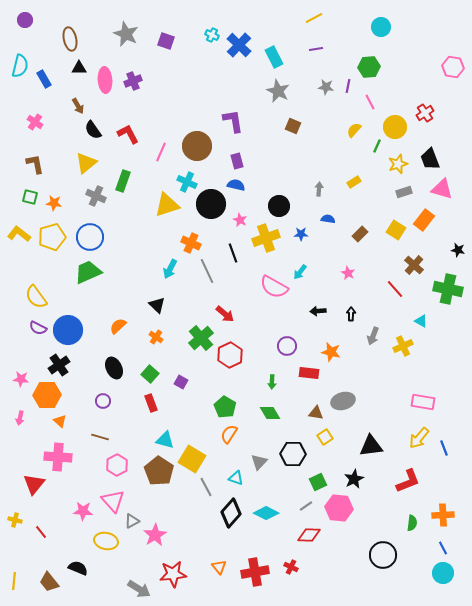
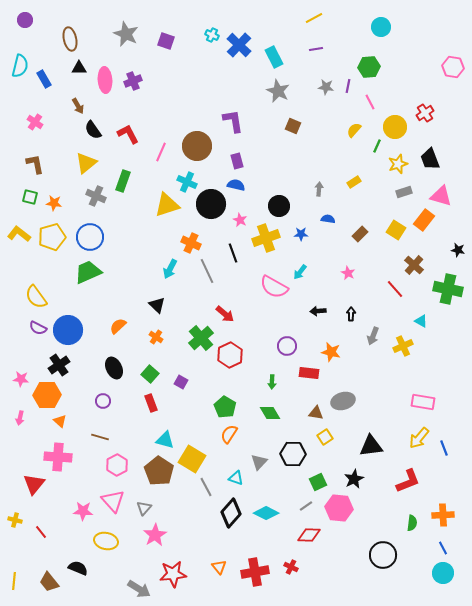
pink triangle at (442, 189): moved 1 px left, 7 px down
gray triangle at (132, 521): moved 12 px right, 13 px up; rotated 21 degrees counterclockwise
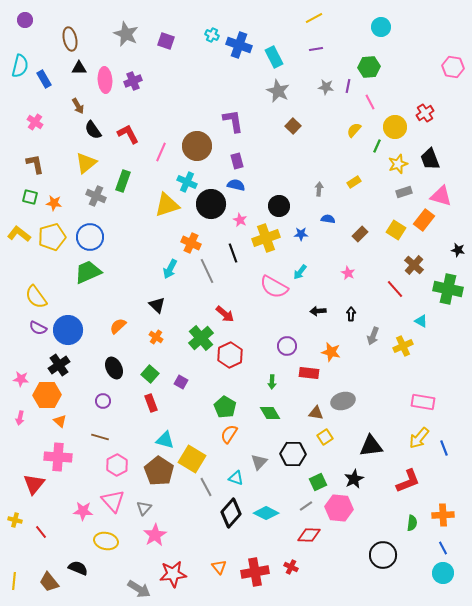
blue cross at (239, 45): rotated 25 degrees counterclockwise
brown square at (293, 126): rotated 21 degrees clockwise
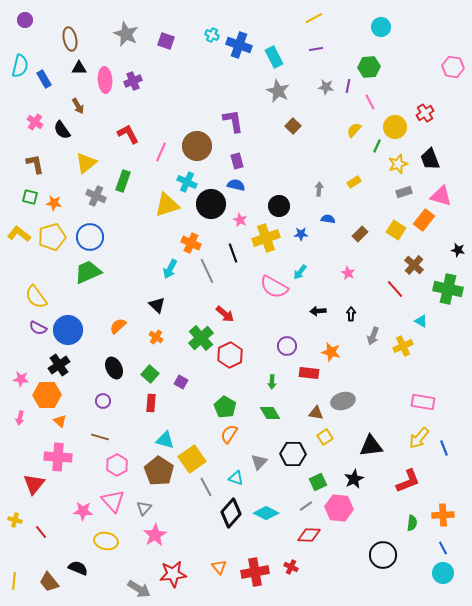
black semicircle at (93, 130): moved 31 px left
red rectangle at (151, 403): rotated 24 degrees clockwise
yellow square at (192, 459): rotated 24 degrees clockwise
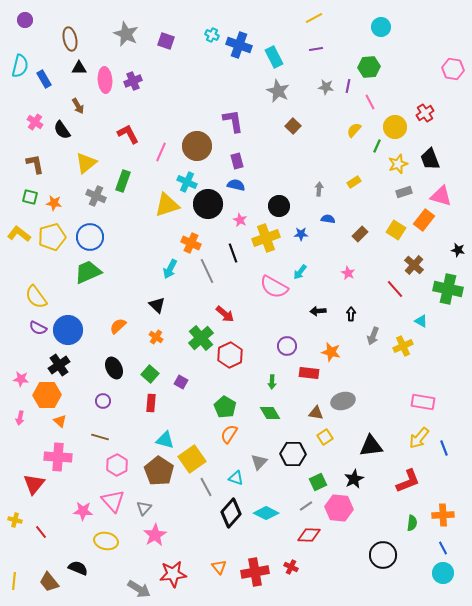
pink hexagon at (453, 67): moved 2 px down
black circle at (211, 204): moved 3 px left
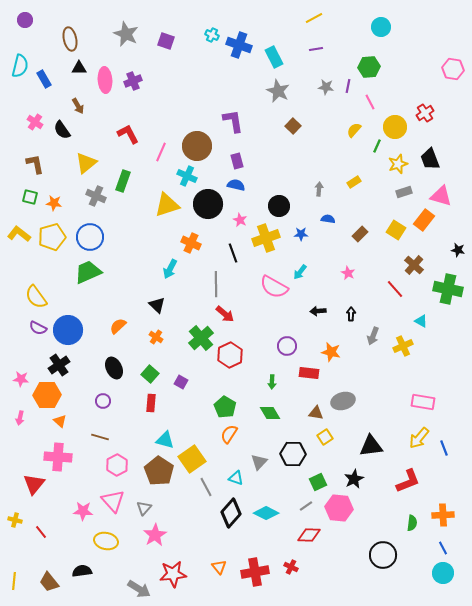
cyan cross at (187, 182): moved 6 px up
gray line at (207, 271): moved 9 px right, 13 px down; rotated 25 degrees clockwise
black semicircle at (78, 568): moved 4 px right, 3 px down; rotated 30 degrees counterclockwise
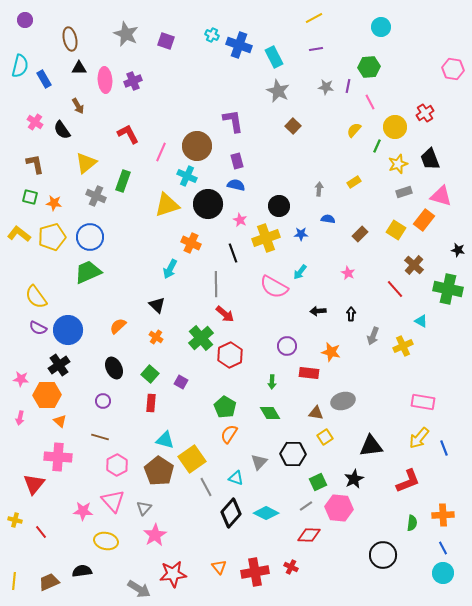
brown trapezoid at (49, 582): rotated 105 degrees clockwise
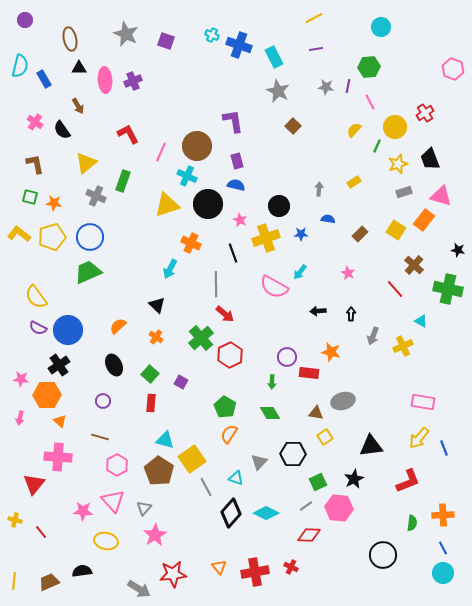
pink hexagon at (453, 69): rotated 10 degrees clockwise
purple circle at (287, 346): moved 11 px down
black ellipse at (114, 368): moved 3 px up
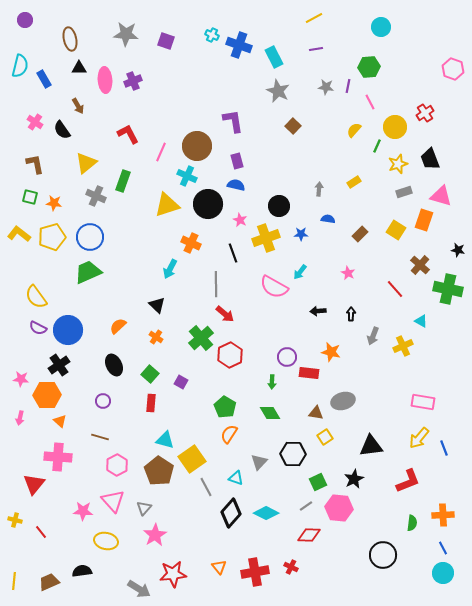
gray star at (126, 34): rotated 20 degrees counterclockwise
orange rectangle at (424, 220): rotated 20 degrees counterclockwise
brown cross at (414, 265): moved 6 px right
